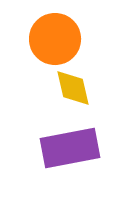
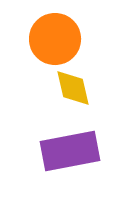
purple rectangle: moved 3 px down
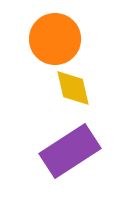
purple rectangle: rotated 22 degrees counterclockwise
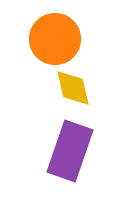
purple rectangle: rotated 38 degrees counterclockwise
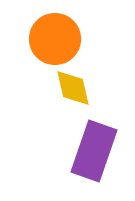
purple rectangle: moved 24 px right
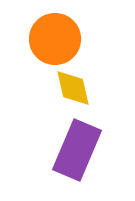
purple rectangle: moved 17 px left, 1 px up; rotated 4 degrees clockwise
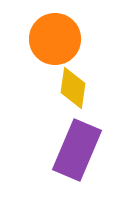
yellow diamond: rotated 21 degrees clockwise
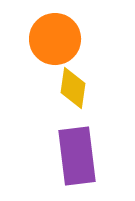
purple rectangle: moved 6 px down; rotated 30 degrees counterclockwise
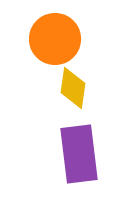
purple rectangle: moved 2 px right, 2 px up
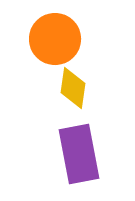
purple rectangle: rotated 4 degrees counterclockwise
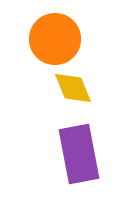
yellow diamond: rotated 30 degrees counterclockwise
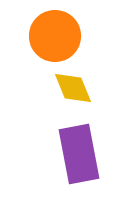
orange circle: moved 3 px up
